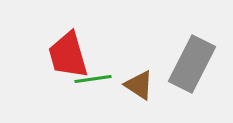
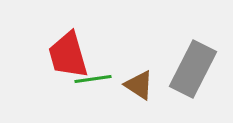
gray rectangle: moved 1 px right, 5 px down
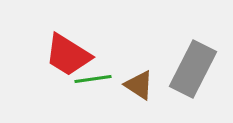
red trapezoid: rotated 42 degrees counterclockwise
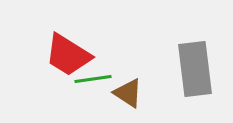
gray rectangle: moved 2 px right; rotated 34 degrees counterclockwise
brown triangle: moved 11 px left, 8 px down
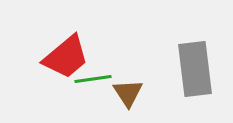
red trapezoid: moved 2 px left, 2 px down; rotated 72 degrees counterclockwise
brown triangle: rotated 24 degrees clockwise
